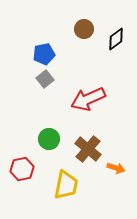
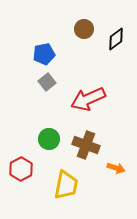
gray square: moved 2 px right, 3 px down
brown cross: moved 2 px left, 4 px up; rotated 20 degrees counterclockwise
red hexagon: moved 1 px left; rotated 15 degrees counterclockwise
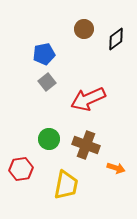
red hexagon: rotated 20 degrees clockwise
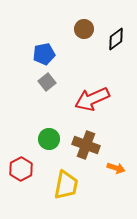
red arrow: moved 4 px right
red hexagon: rotated 20 degrees counterclockwise
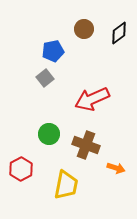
black diamond: moved 3 px right, 6 px up
blue pentagon: moved 9 px right, 3 px up
gray square: moved 2 px left, 4 px up
green circle: moved 5 px up
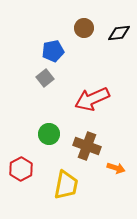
brown circle: moved 1 px up
black diamond: rotated 30 degrees clockwise
brown cross: moved 1 px right, 1 px down
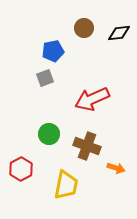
gray square: rotated 18 degrees clockwise
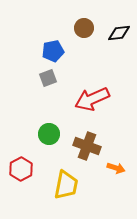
gray square: moved 3 px right
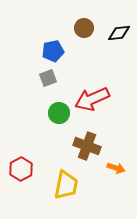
green circle: moved 10 px right, 21 px up
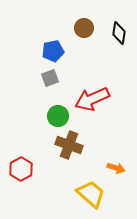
black diamond: rotated 75 degrees counterclockwise
gray square: moved 2 px right
green circle: moved 1 px left, 3 px down
brown cross: moved 18 px left, 1 px up
yellow trapezoid: moved 25 px right, 9 px down; rotated 60 degrees counterclockwise
